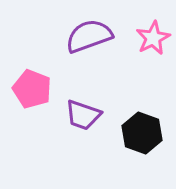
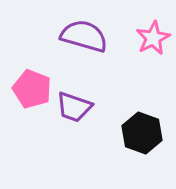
purple semicircle: moved 5 px left; rotated 36 degrees clockwise
purple trapezoid: moved 9 px left, 8 px up
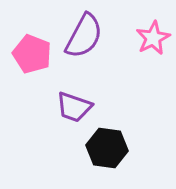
purple semicircle: rotated 102 degrees clockwise
pink pentagon: moved 35 px up
black hexagon: moved 35 px left, 15 px down; rotated 12 degrees counterclockwise
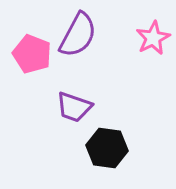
purple semicircle: moved 6 px left, 1 px up
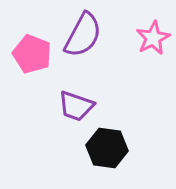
purple semicircle: moved 5 px right
purple trapezoid: moved 2 px right, 1 px up
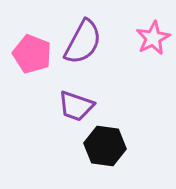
purple semicircle: moved 7 px down
black hexagon: moved 2 px left, 2 px up
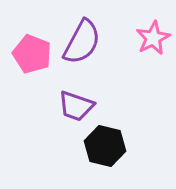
purple semicircle: moved 1 px left
black hexagon: rotated 6 degrees clockwise
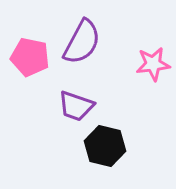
pink star: moved 26 px down; rotated 20 degrees clockwise
pink pentagon: moved 2 px left, 3 px down; rotated 9 degrees counterclockwise
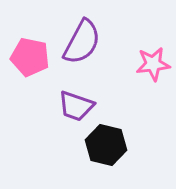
black hexagon: moved 1 px right, 1 px up
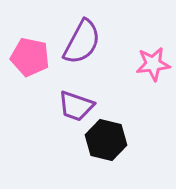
black hexagon: moved 5 px up
